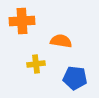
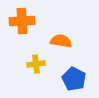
blue pentagon: moved 1 px left, 1 px down; rotated 20 degrees clockwise
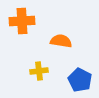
yellow cross: moved 3 px right, 7 px down
blue pentagon: moved 6 px right, 1 px down
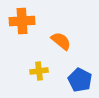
orange semicircle: rotated 30 degrees clockwise
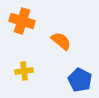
orange cross: rotated 20 degrees clockwise
yellow cross: moved 15 px left
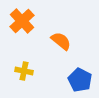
orange cross: rotated 30 degrees clockwise
yellow cross: rotated 18 degrees clockwise
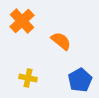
yellow cross: moved 4 px right, 7 px down
blue pentagon: rotated 15 degrees clockwise
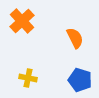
orange semicircle: moved 14 px right, 3 px up; rotated 25 degrees clockwise
blue pentagon: rotated 25 degrees counterclockwise
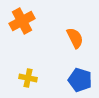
orange cross: rotated 15 degrees clockwise
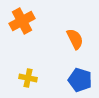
orange semicircle: moved 1 px down
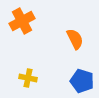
blue pentagon: moved 2 px right, 1 px down
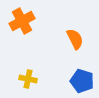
yellow cross: moved 1 px down
